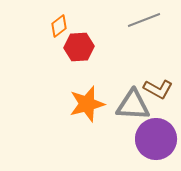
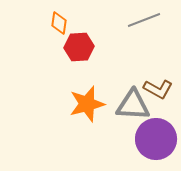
orange diamond: moved 3 px up; rotated 45 degrees counterclockwise
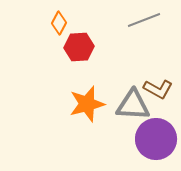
orange diamond: rotated 20 degrees clockwise
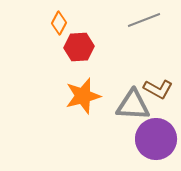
orange star: moved 4 px left, 8 px up
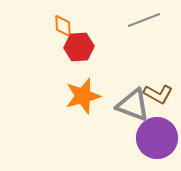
orange diamond: moved 4 px right, 3 px down; rotated 30 degrees counterclockwise
brown L-shape: moved 5 px down
gray triangle: rotated 18 degrees clockwise
purple circle: moved 1 px right, 1 px up
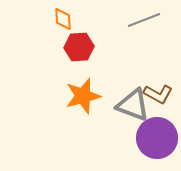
orange diamond: moved 7 px up
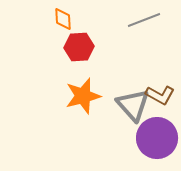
brown L-shape: moved 2 px right, 1 px down
gray triangle: rotated 27 degrees clockwise
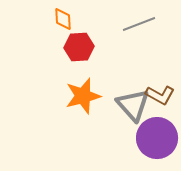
gray line: moved 5 px left, 4 px down
